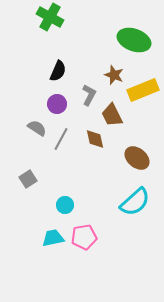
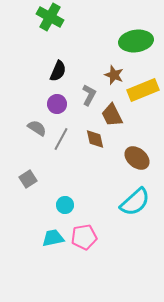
green ellipse: moved 2 px right, 1 px down; rotated 28 degrees counterclockwise
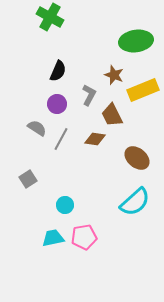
brown diamond: rotated 70 degrees counterclockwise
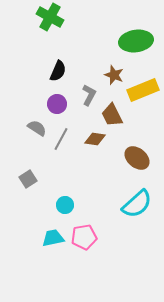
cyan semicircle: moved 2 px right, 2 px down
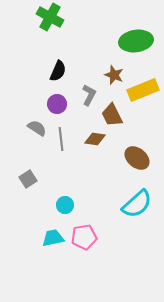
gray line: rotated 35 degrees counterclockwise
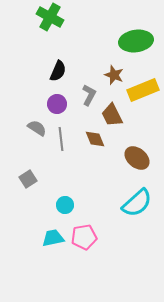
brown diamond: rotated 60 degrees clockwise
cyan semicircle: moved 1 px up
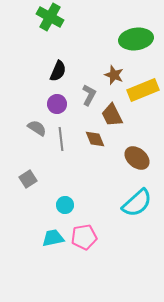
green ellipse: moved 2 px up
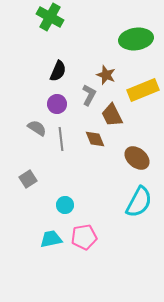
brown star: moved 8 px left
cyan semicircle: moved 2 px right, 1 px up; rotated 20 degrees counterclockwise
cyan trapezoid: moved 2 px left, 1 px down
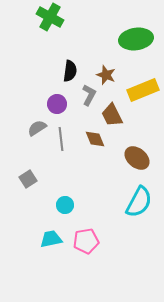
black semicircle: moved 12 px right; rotated 15 degrees counterclockwise
gray semicircle: rotated 66 degrees counterclockwise
pink pentagon: moved 2 px right, 4 px down
